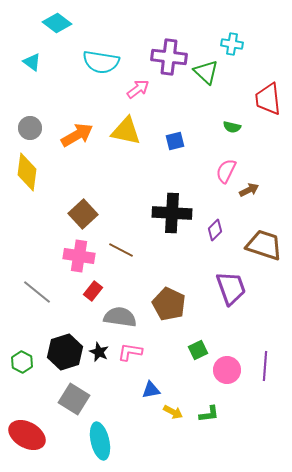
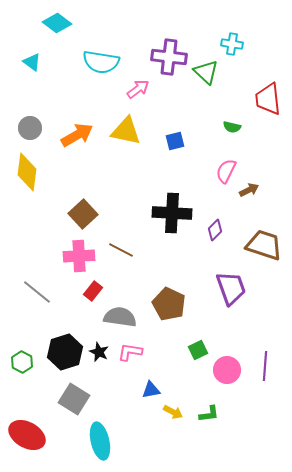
pink cross: rotated 12 degrees counterclockwise
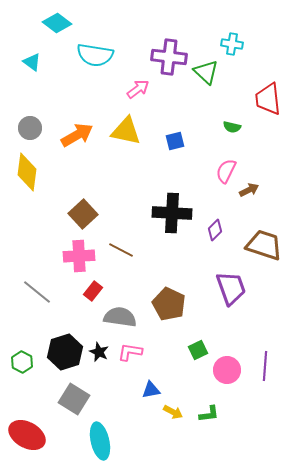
cyan semicircle: moved 6 px left, 7 px up
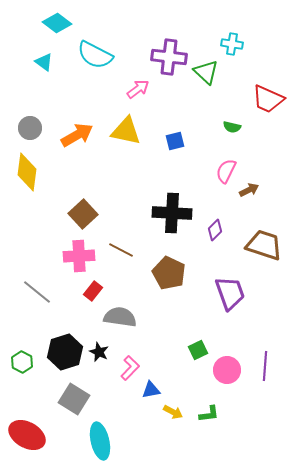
cyan semicircle: rotated 18 degrees clockwise
cyan triangle: moved 12 px right
red trapezoid: rotated 60 degrees counterclockwise
purple trapezoid: moved 1 px left, 5 px down
brown pentagon: moved 31 px up
pink L-shape: moved 16 px down; rotated 125 degrees clockwise
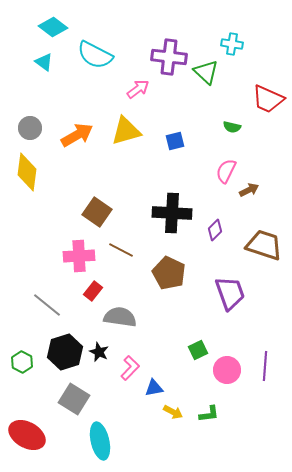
cyan diamond: moved 4 px left, 4 px down
yellow triangle: rotated 28 degrees counterclockwise
brown square: moved 14 px right, 2 px up; rotated 12 degrees counterclockwise
gray line: moved 10 px right, 13 px down
blue triangle: moved 3 px right, 2 px up
